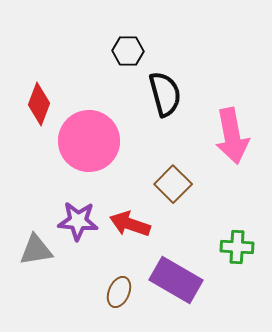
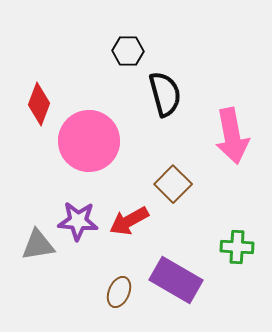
red arrow: moved 1 px left, 3 px up; rotated 48 degrees counterclockwise
gray triangle: moved 2 px right, 5 px up
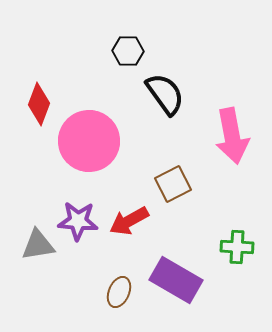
black semicircle: rotated 21 degrees counterclockwise
brown square: rotated 18 degrees clockwise
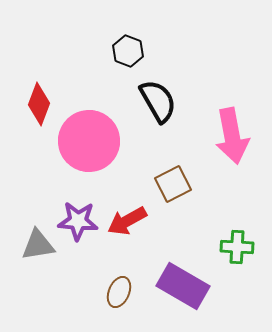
black hexagon: rotated 20 degrees clockwise
black semicircle: moved 7 px left, 7 px down; rotated 6 degrees clockwise
red arrow: moved 2 px left
purple rectangle: moved 7 px right, 6 px down
